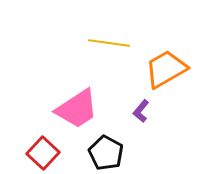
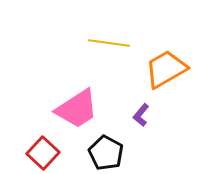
purple L-shape: moved 4 px down
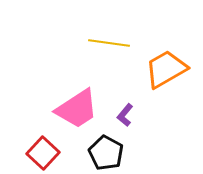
purple L-shape: moved 16 px left
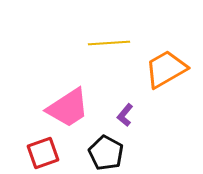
yellow line: rotated 12 degrees counterclockwise
pink trapezoid: moved 9 px left, 1 px up
red square: rotated 28 degrees clockwise
